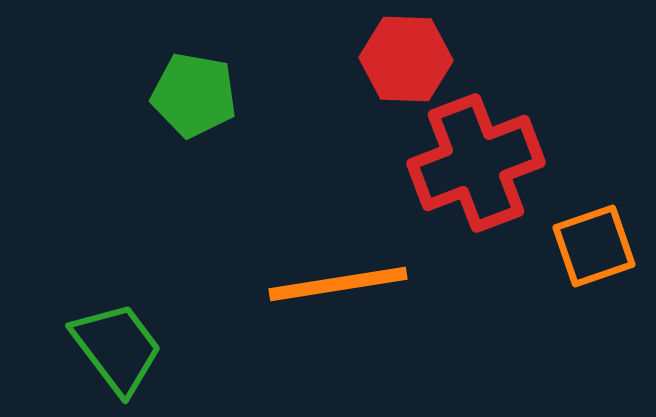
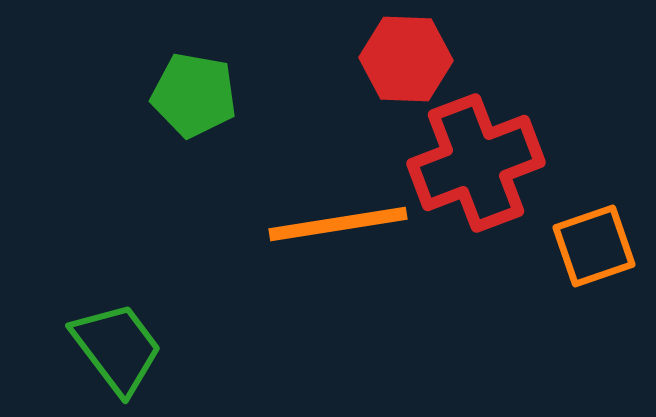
orange line: moved 60 px up
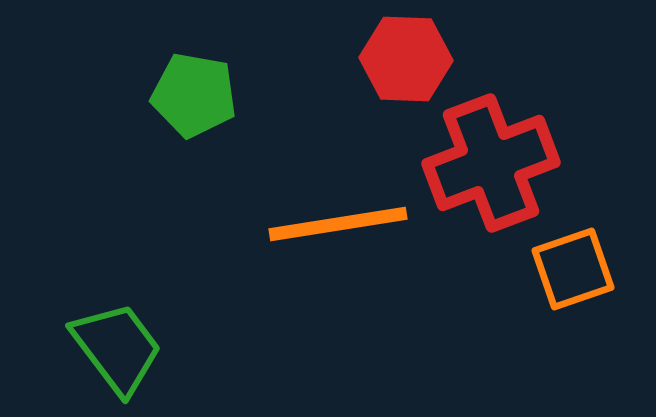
red cross: moved 15 px right
orange square: moved 21 px left, 23 px down
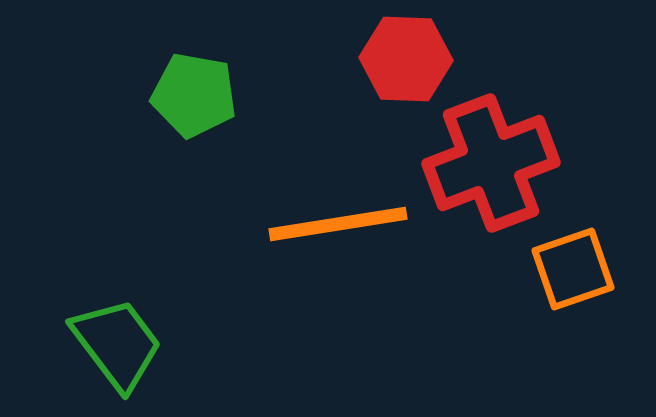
green trapezoid: moved 4 px up
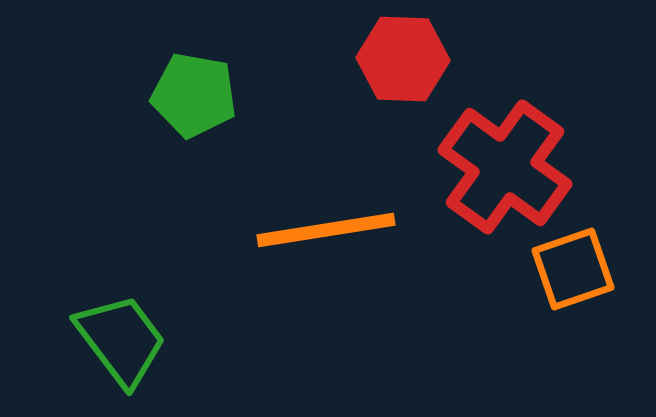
red hexagon: moved 3 px left
red cross: moved 14 px right, 4 px down; rotated 33 degrees counterclockwise
orange line: moved 12 px left, 6 px down
green trapezoid: moved 4 px right, 4 px up
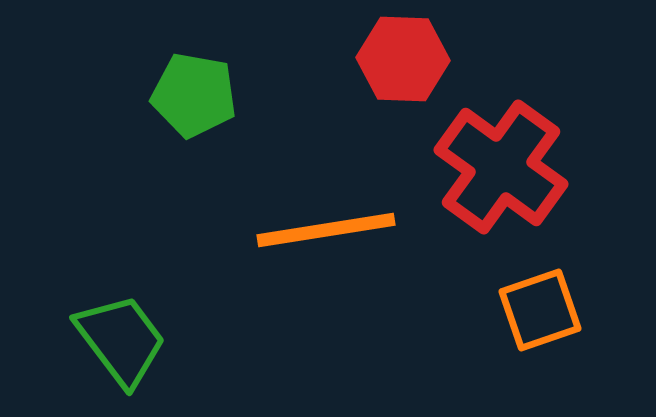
red cross: moved 4 px left
orange square: moved 33 px left, 41 px down
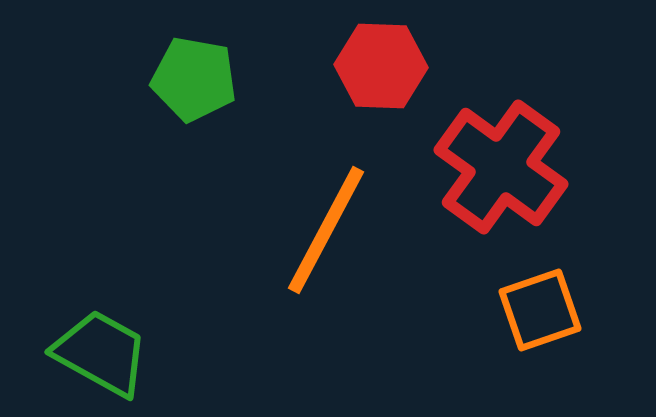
red hexagon: moved 22 px left, 7 px down
green pentagon: moved 16 px up
orange line: rotated 53 degrees counterclockwise
green trapezoid: moved 20 px left, 13 px down; rotated 24 degrees counterclockwise
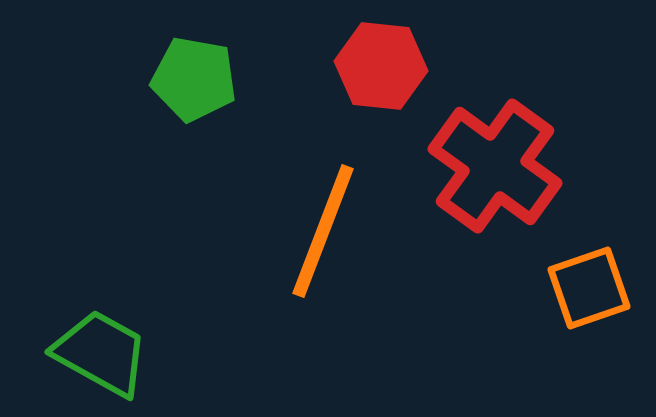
red hexagon: rotated 4 degrees clockwise
red cross: moved 6 px left, 1 px up
orange line: moved 3 px left, 1 px down; rotated 7 degrees counterclockwise
orange square: moved 49 px right, 22 px up
